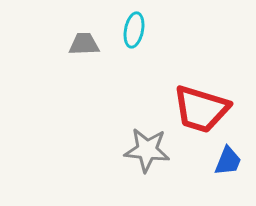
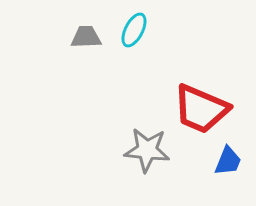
cyan ellipse: rotated 16 degrees clockwise
gray trapezoid: moved 2 px right, 7 px up
red trapezoid: rotated 6 degrees clockwise
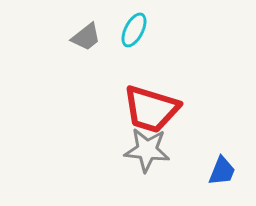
gray trapezoid: rotated 144 degrees clockwise
red trapezoid: moved 50 px left; rotated 6 degrees counterclockwise
blue trapezoid: moved 6 px left, 10 px down
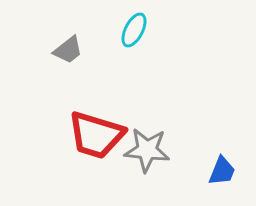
gray trapezoid: moved 18 px left, 13 px down
red trapezoid: moved 55 px left, 26 px down
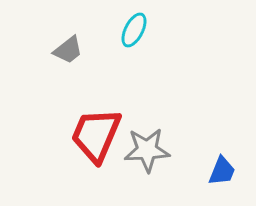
red trapezoid: rotated 96 degrees clockwise
gray star: rotated 9 degrees counterclockwise
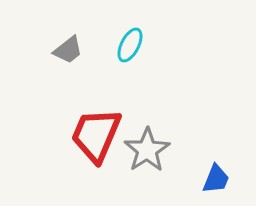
cyan ellipse: moved 4 px left, 15 px down
gray star: rotated 30 degrees counterclockwise
blue trapezoid: moved 6 px left, 8 px down
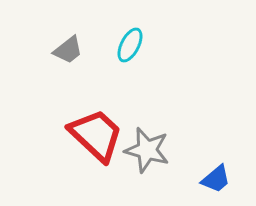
red trapezoid: rotated 110 degrees clockwise
gray star: rotated 24 degrees counterclockwise
blue trapezoid: rotated 28 degrees clockwise
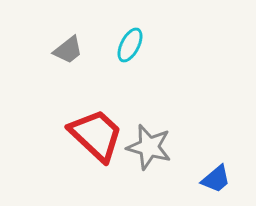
gray star: moved 2 px right, 3 px up
